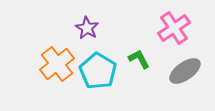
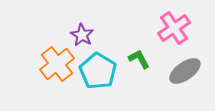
purple star: moved 5 px left, 7 px down
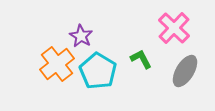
pink cross: rotated 12 degrees counterclockwise
purple star: moved 1 px left, 1 px down
green L-shape: moved 2 px right
gray ellipse: rotated 24 degrees counterclockwise
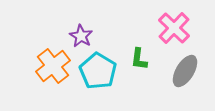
green L-shape: moved 2 px left; rotated 145 degrees counterclockwise
orange cross: moved 4 px left, 2 px down
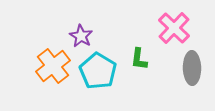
gray ellipse: moved 7 px right, 3 px up; rotated 32 degrees counterclockwise
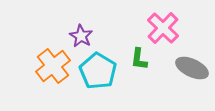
pink cross: moved 11 px left
gray ellipse: rotated 64 degrees counterclockwise
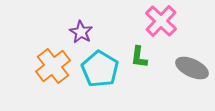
pink cross: moved 2 px left, 7 px up
purple star: moved 4 px up
green L-shape: moved 2 px up
cyan pentagon: moved 2 px right, 2 px up
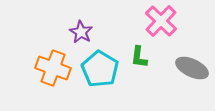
orange cross: moved 2 px down; rotated 32 degrees counterclockwise
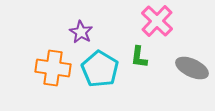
pink cross: moved 4 px left
orange cross: rotated 12 degrees counterclockwise
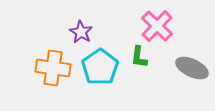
pink cross: moved 5 px down
cyan pentagon: moved 2 px up; rotated 6 degrees clockwise
